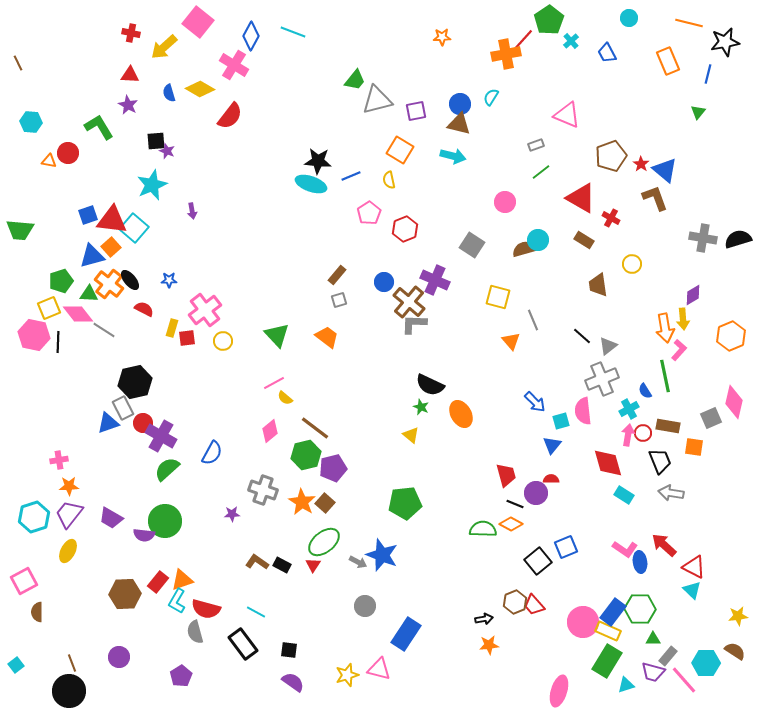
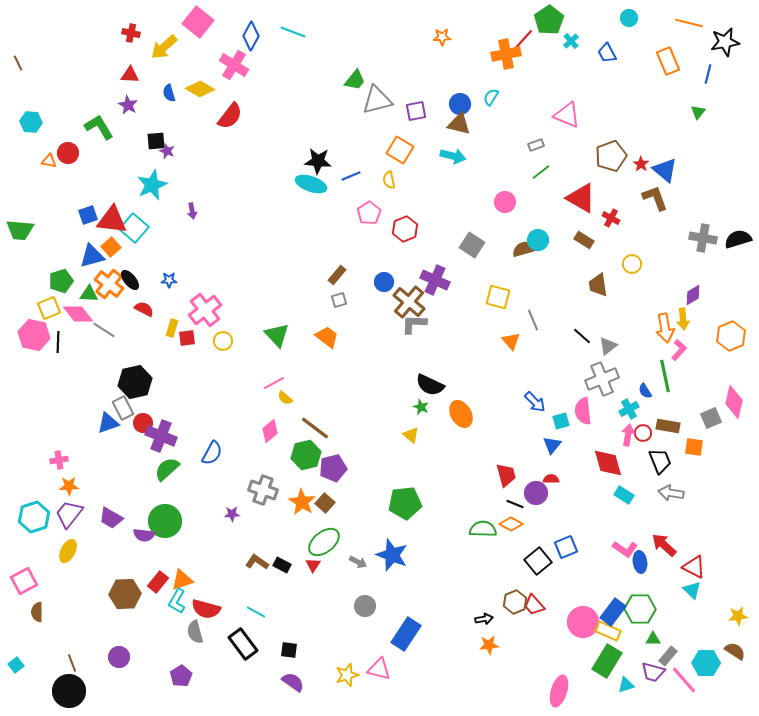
purple cross at (161, 436): rotated 8 degrees counterclockwise
blue star at (382, 555): moved 10 px right
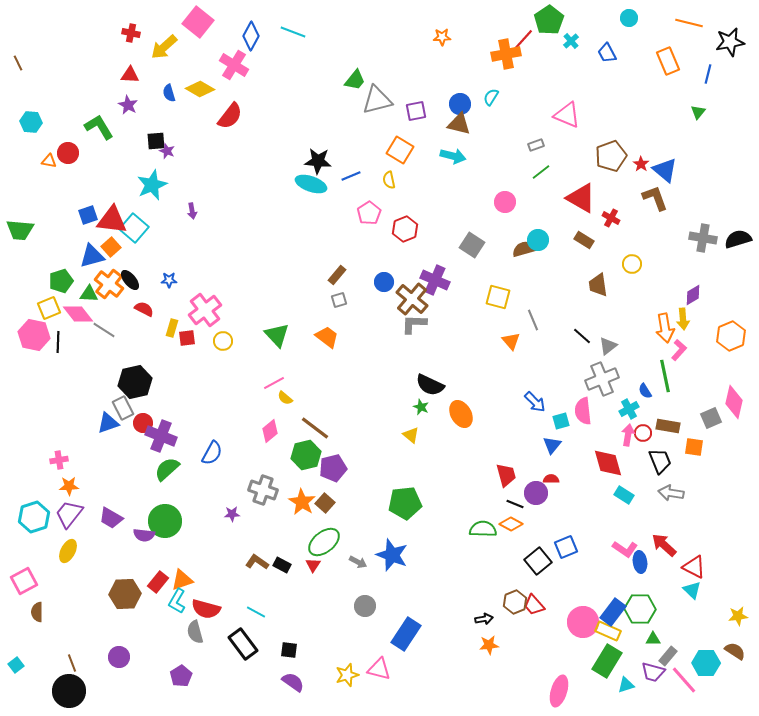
black star at (725, 42): moved 5 px right
brown cross at (409, 302): moved 3 px right, 3 px up
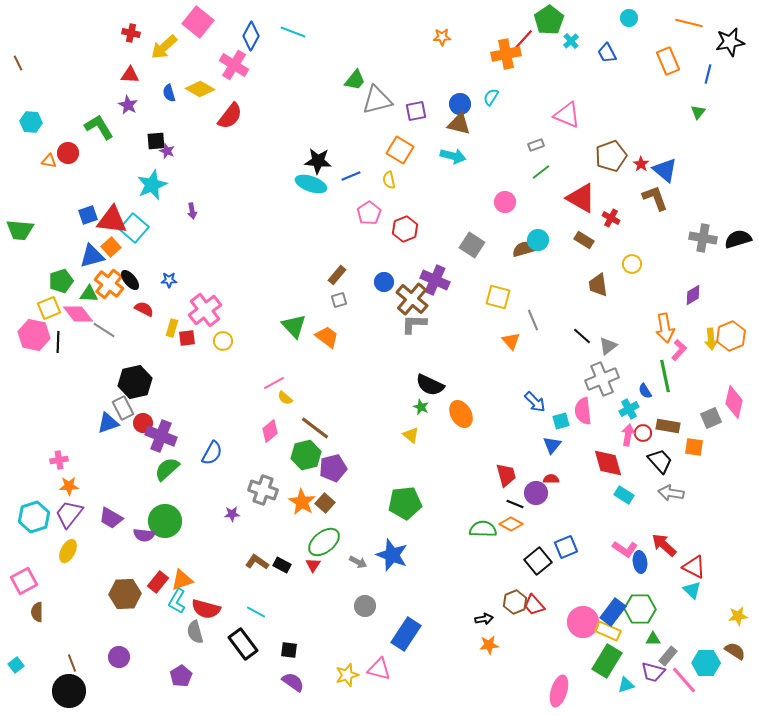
yellow arrow at (683, 319): moved 28 px right, 20 px down
green triangle at (277, 335): moved 17 px right, 9 px up
black trapezoid at (660, 461): rotated 20 degrees counterclockwise
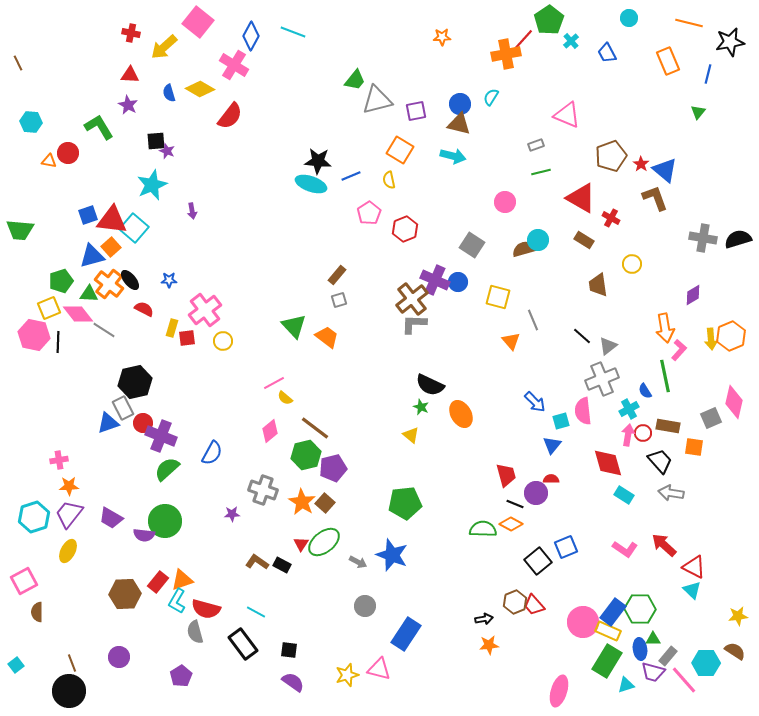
green line at (541, 172): rotated 24 degrees clockwise
blue circle at (384, 282): moved 74 px right
brown cross at (412, 299): rotated 12 degrees clockwise
blue ellipse at (640, 562): moved 87 px down
red triangle at (313, 565): moved 12 px left, 21 px up
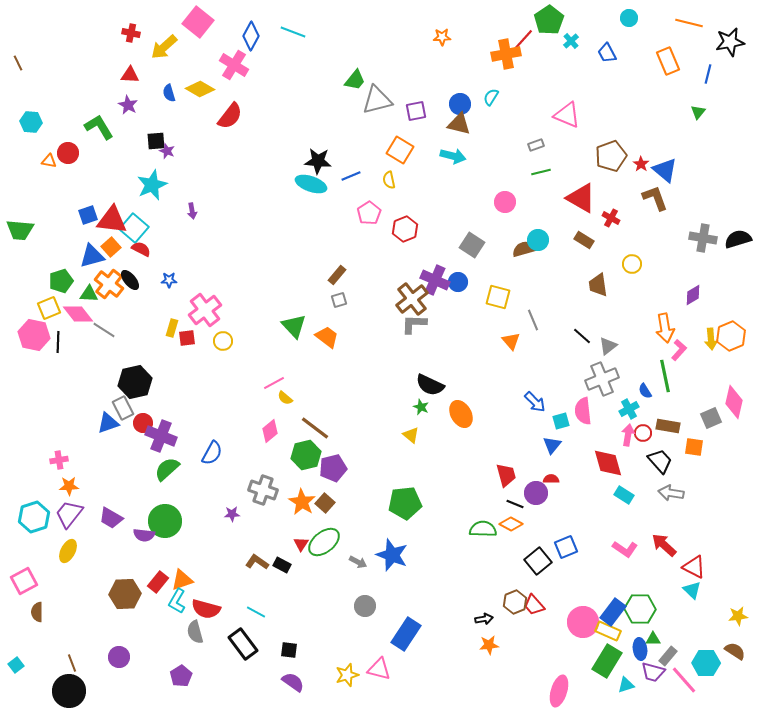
red semicircle at (144, 309): moved 3 px left, 60 px up
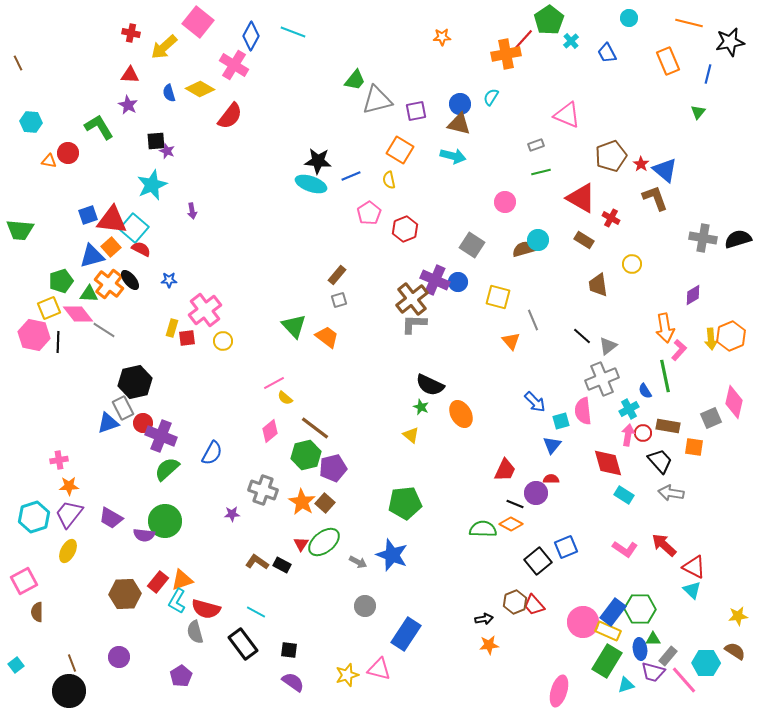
red trapezoid at (506, 475): moved 1 px left, 5 px up; rotated 40 degrees clockwise
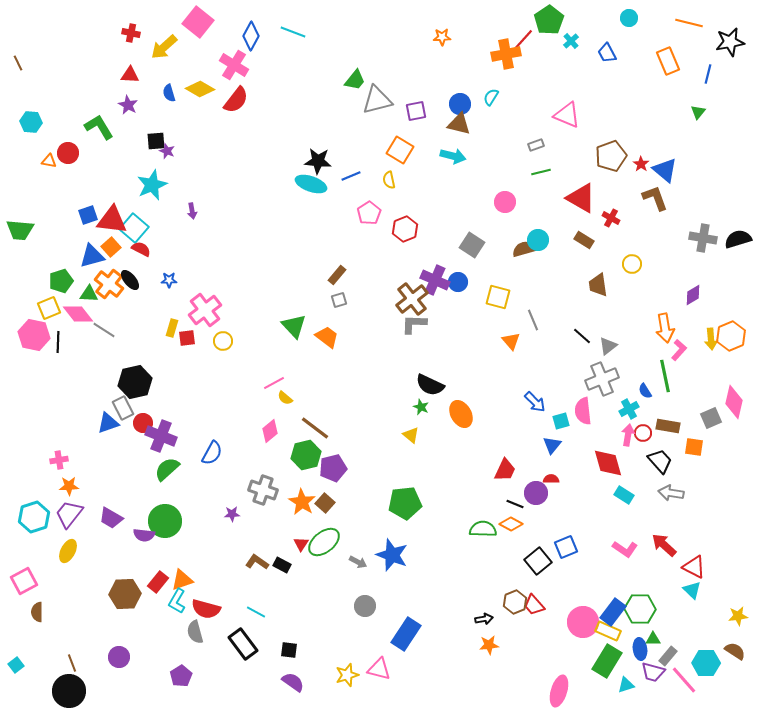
red semicircle at (230, 116): moved 6 px right, 16 px up
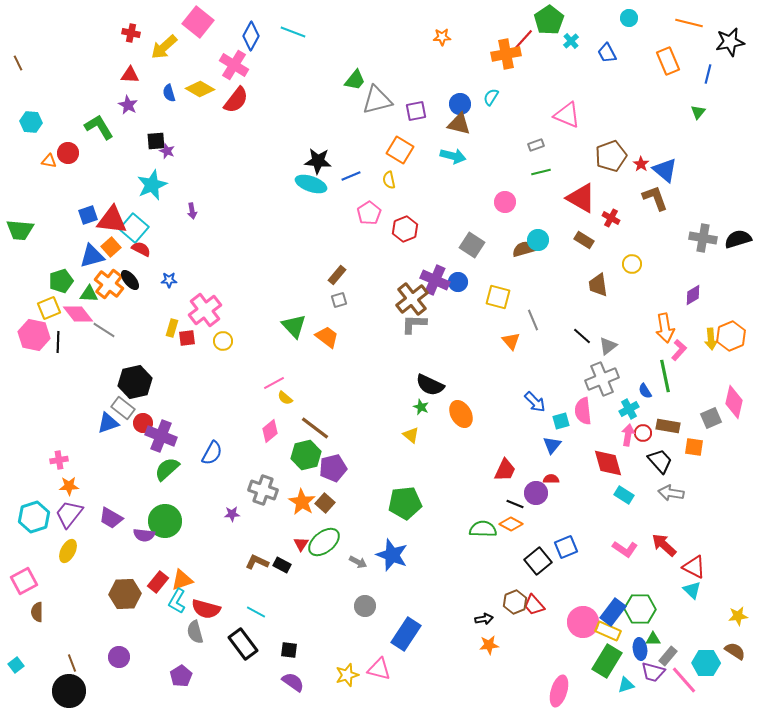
gray rectangle at (123, 408): rotated 25 degrees counterclockwise
brown L-shape at (257, 562): rotated 10 degrees counterclockwise
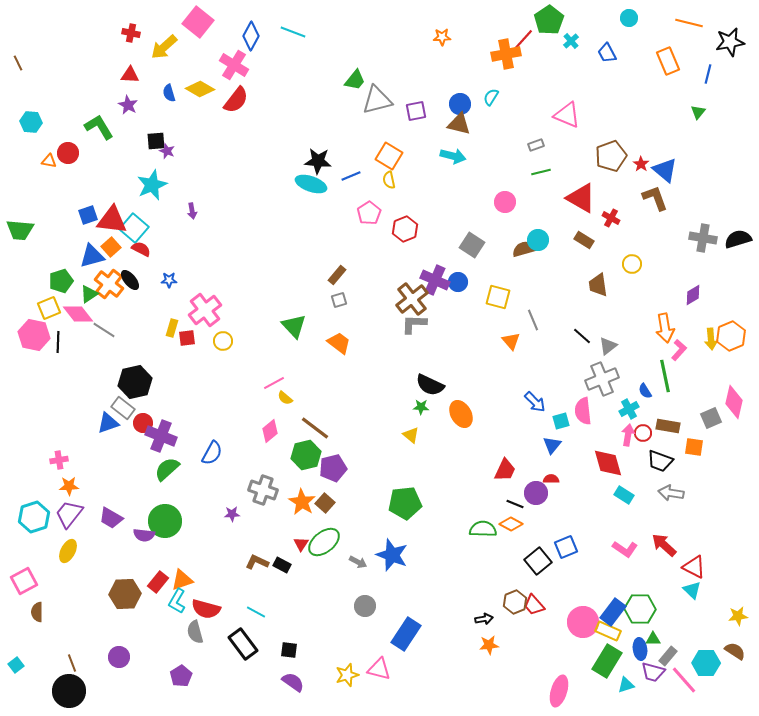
orange square at (400, 150): moved 11 px left, 6 px down
green triangle at (89, 294): rotated 36 degrees counterclockwise
orange trapezoid at (327, 337): moved 12 px right, 6 px down
green star at (421, 407): rotated 21 degrees counterclockwise
black trapezoid at (660, 461): rotated 152 degrees clockwise
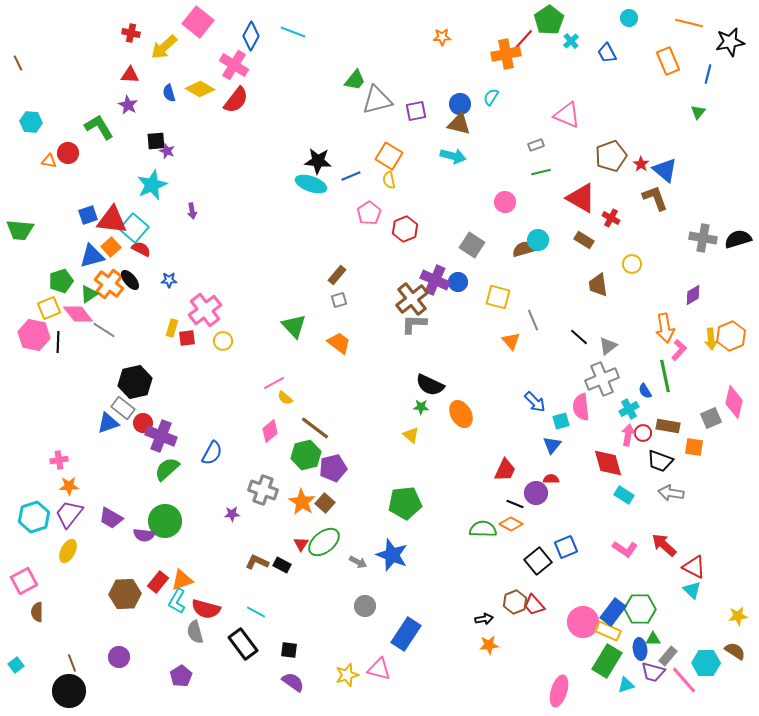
black line at (582, 336): moved 3 px left, 1 px down
pink semicircle at (583, 411): moved 2 px left, 4 px up
